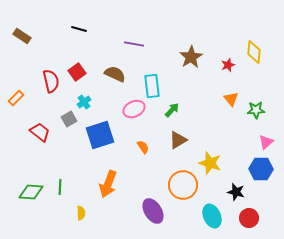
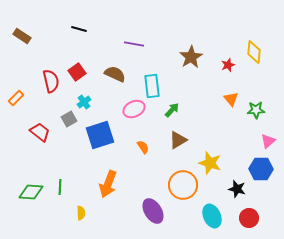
pink triangle: moved 2 px right, 1 px up
black star: moved 1 px right, 3 px up
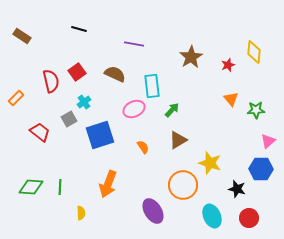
green diamond: moved 5 px up
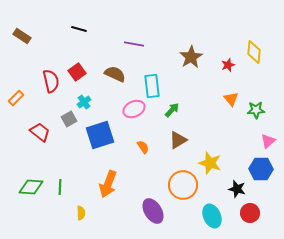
red circle: moved 1 px right, 5 px up
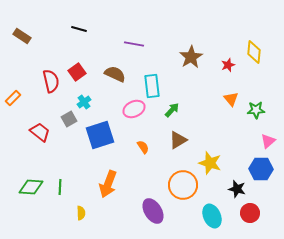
orange rectangle: moved 3 px left
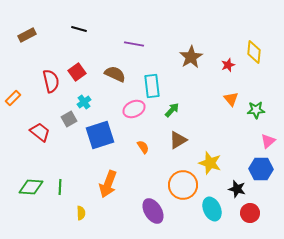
brown rectangle: moved 5 px right, 1 px up; rotated 60 degrees counterclockwise
cyan ellipse: moved 7 px up
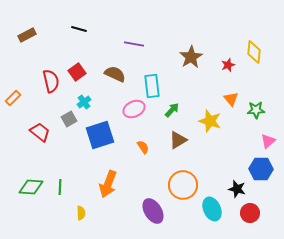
yellow star: moved 42 px up
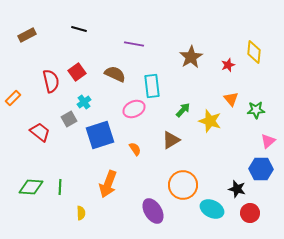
green arrow: moved 11 px right
brown triangle: moved 7 px left
orange semicircle: moved 8 px left, 2 px down
cyan ellipse: rotated 40 degrees counterclockwise
